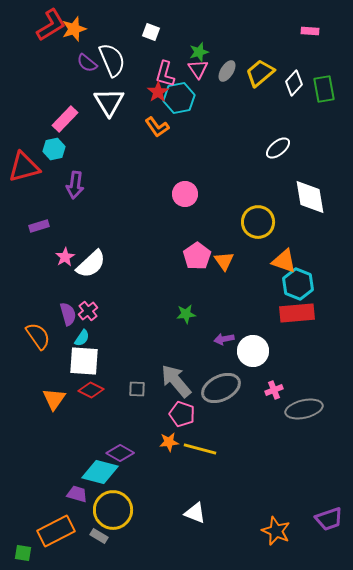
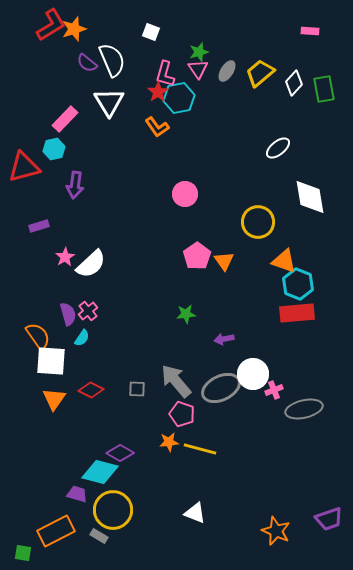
white circle at (253, 351): moved 23 px down
white square at (84, 361): moved 33 px left
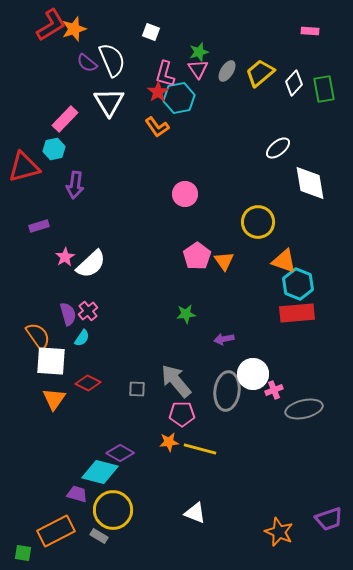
white diamond at (310, 197): moved 14 px up
gray ellipse at (221, 388): moved 6 px right, 3 px down; rotated 57 degrees counterclockwise
red diamond at (91, 390): moved 3 px left, 7 px up
pink pentagon at (182, 414): rotated 20 degrees counterclockwise
orange star at (276, 531): moved 3 px right, 1 px down
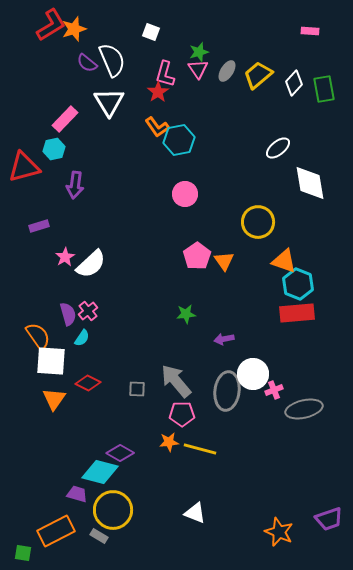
yellow trapezoid at (260, 73): moved 2 px left, 2 px down
cyan hexagon at (179, 98): moved 42 px down
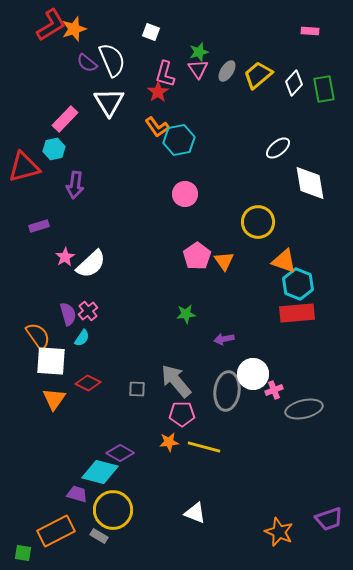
yellow line at (200, 449): moved 4 px right, 2 px up
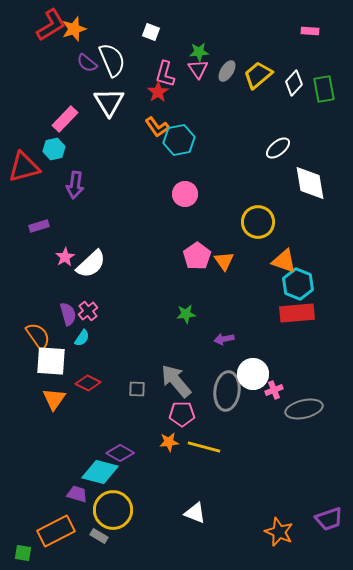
green star at (199, 52): rotated 12 degrees clockwise
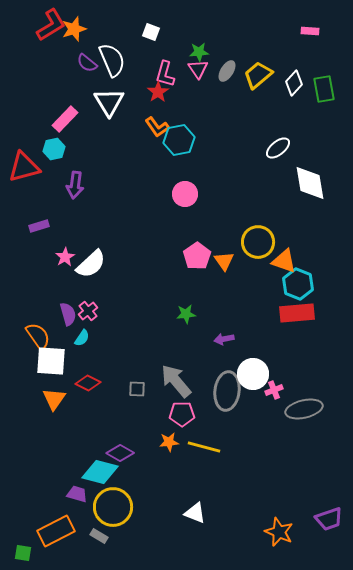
yellow circle at (258, 222): moved 20 px down
yellow circle at (113, 510): moved 3 px up
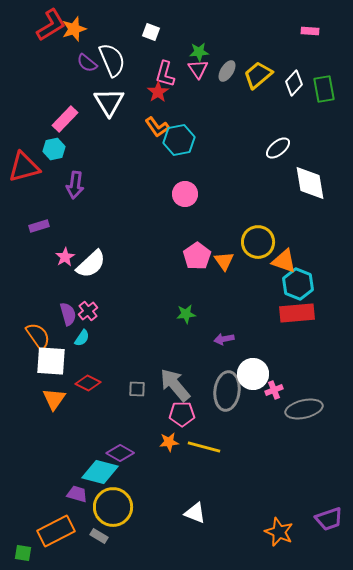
gray arrow at (176, 381): moved 1 px left, 4 px down
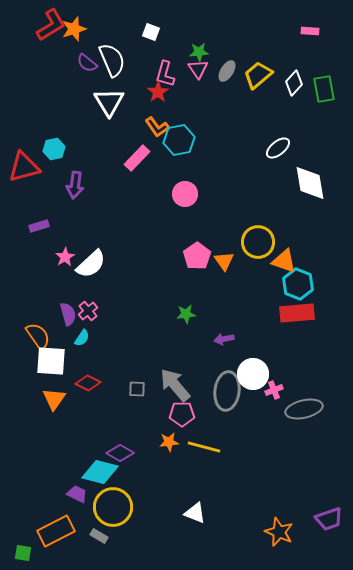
pink rectangle at (65, 119): moved 72 px right, 39 px down
purple trapezoid at (77, 494): rotated 10 degrees clockwise
